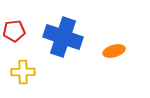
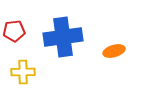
blue cross: rotated 27 degrees counterclockwise
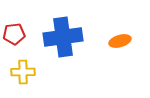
red pentagon: moved 3 px down
orange ellipse: moved 6 px right, 10 px up
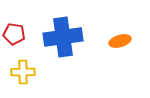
red pentagon: rotated 15 degrees clockwise
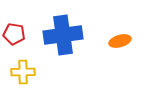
blue cross: moved 2 px up
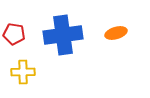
orange ellipse: moved 4 px left, 8 px up
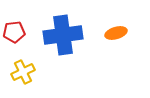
red pentagon: moved 2 px up; rotated 15 degrees counterclockwise
yellow cross: rotated 25 degrees counterclockwise
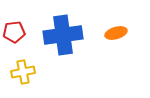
yellow cross: rotated 15 degrees clockwise
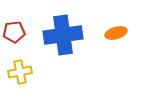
yellow cross: moved 3 px left
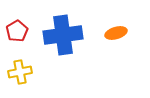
red pentagon: moved 3 px right, 1 px up; rotated 25 degrees counterclockwise
